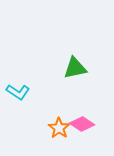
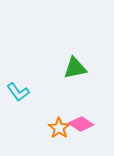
cyan L-shape: rotated 20 degrees clockwise
pink diamond: moved 1 px left
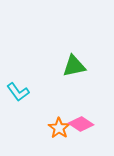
green triangle: moved 1 px left, 2 px up
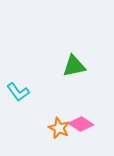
orange star: rotated 10 degrees counterclockwise
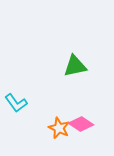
green triangle: moved 1 px right
cyan L-shape: moved 2 px left, 11 px down
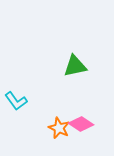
cyan L-shape: moved 2 px up
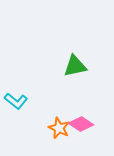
cyan L-shape: rotated 15 degrees counterclockwise
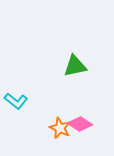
pink diamond: moved 1 px left
orange star: moved 1 px right
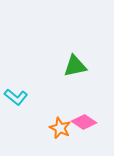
cyan L-shape: moved 4 px up
pink diamond: moved 4 px right, 2 px up
